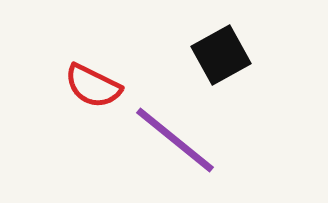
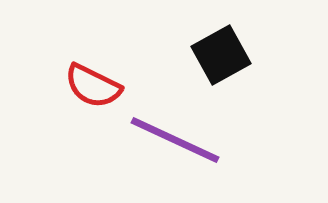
purple line: rotated 14 degrees counterclockwise
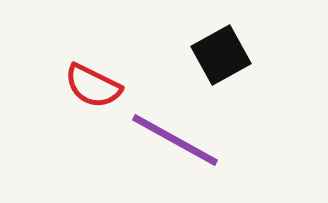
purple line: rotated 4 degrees clockwise
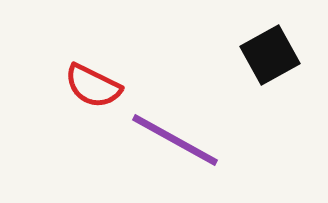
black square: moved 49 px right
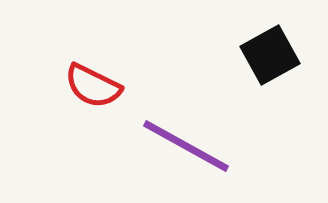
purple line: moved 11 px right, 6 px down
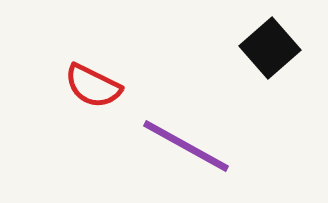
black square: moved 7 px up; rotated 12 degrees counterclockwise
